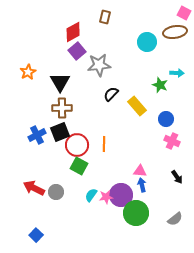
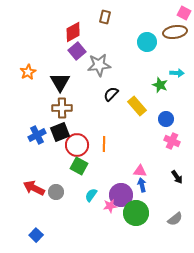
pink star: moved 4 px right, 9 px down
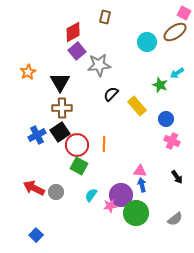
brown ellipse: rotated 25 degrees counterclockwise
cyan arrow: rotated 144 degrees clockwise
black square: rotated 12 degrees counterclockwise
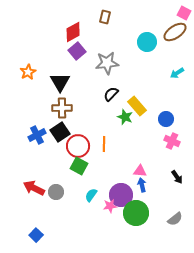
gray star: moved 8 px right, 2 px up
green star: moved 35 px left, 32 px down
red circle: moved 1 px right, 1 px down
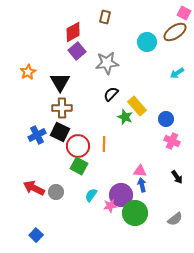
black square: rotated 30 degrees counterclockwise
green circle: moved 1 px left
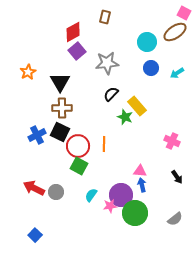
blue circle: moved 15 px left, 51 px up
blue square: moved 1 px left
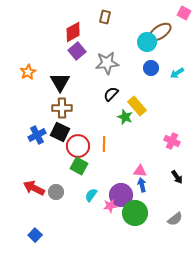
brown ellipse: moved 15 px left
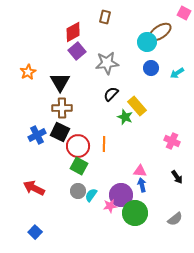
gray circle: moved 22 px right, 1 px up
blue square: moved 3 px up
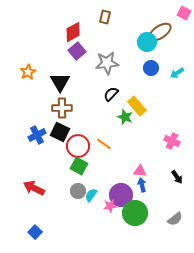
orange line: rotated 56 degrees counterclockwise
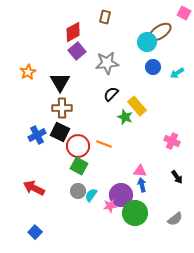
blue circle: moved 2 px right, 1 px up
orange line: rotated 14 degrees counterclockwise
